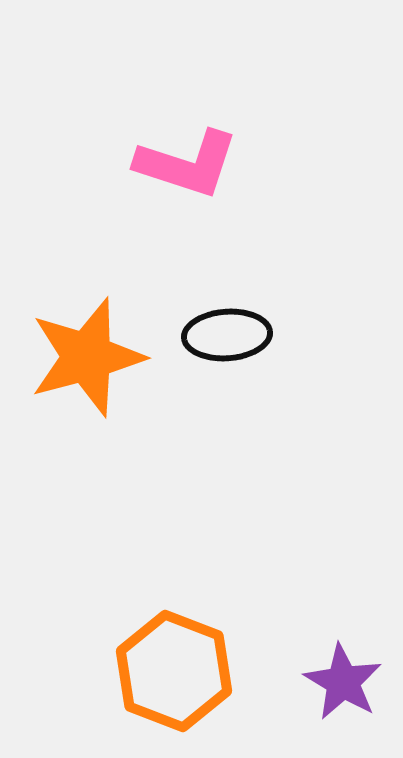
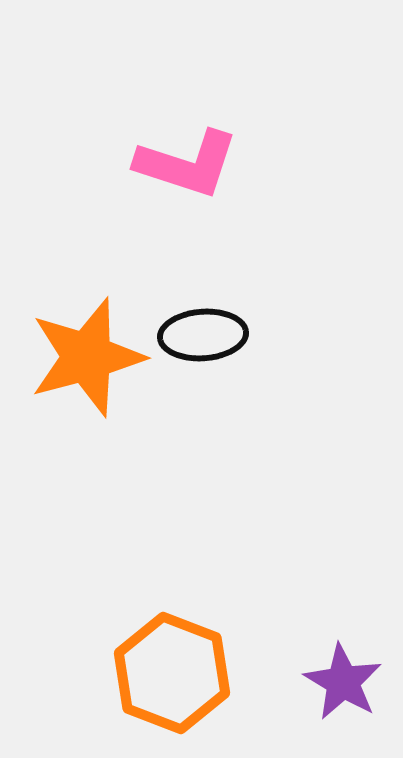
black ellipse: moved 24 px left
orange hexagon: moved 2 px left, 2 px down
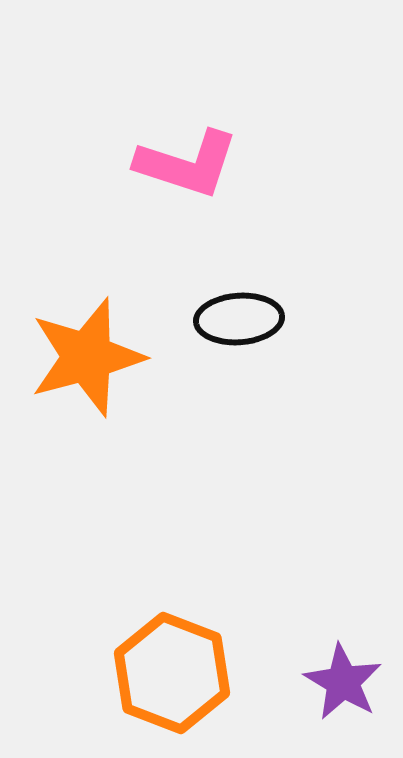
black ellipse: moved 36 px right, 16 px up
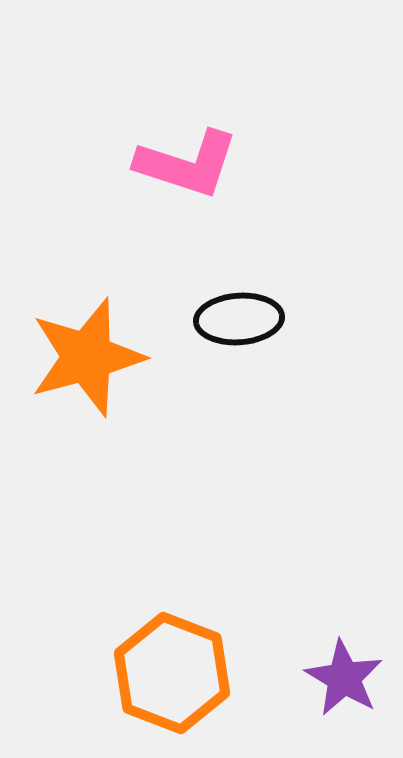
purple star: moved 1 px right, 4 px up
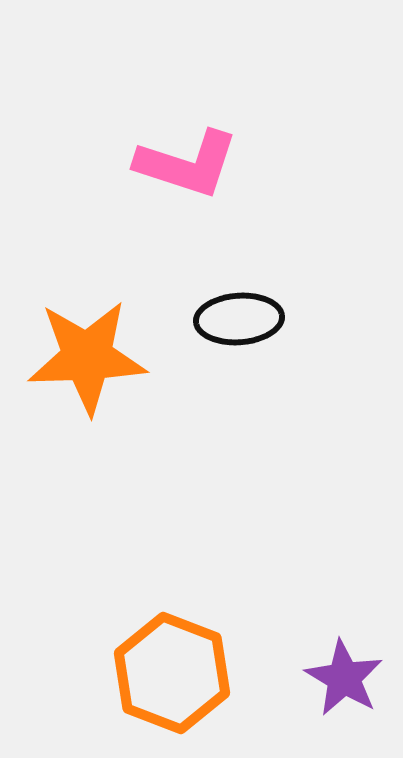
orange star: rotated 13 degrees clockwise
